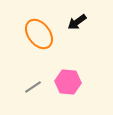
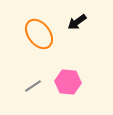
gray line: moved 1 px up
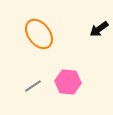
black arrow: moved 22 px right, 7 px down
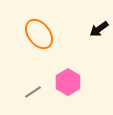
pink hexagon: rotated 25 degrees clockwise
gray line: moved 6 px down
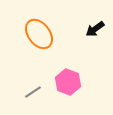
black arrow: moved 4 px left
pink hexagon: rotated 10 degrees counterclockwise
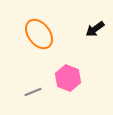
pink hexagon: moved 4 px up
gray line: rotated 12 degrees clockwise
